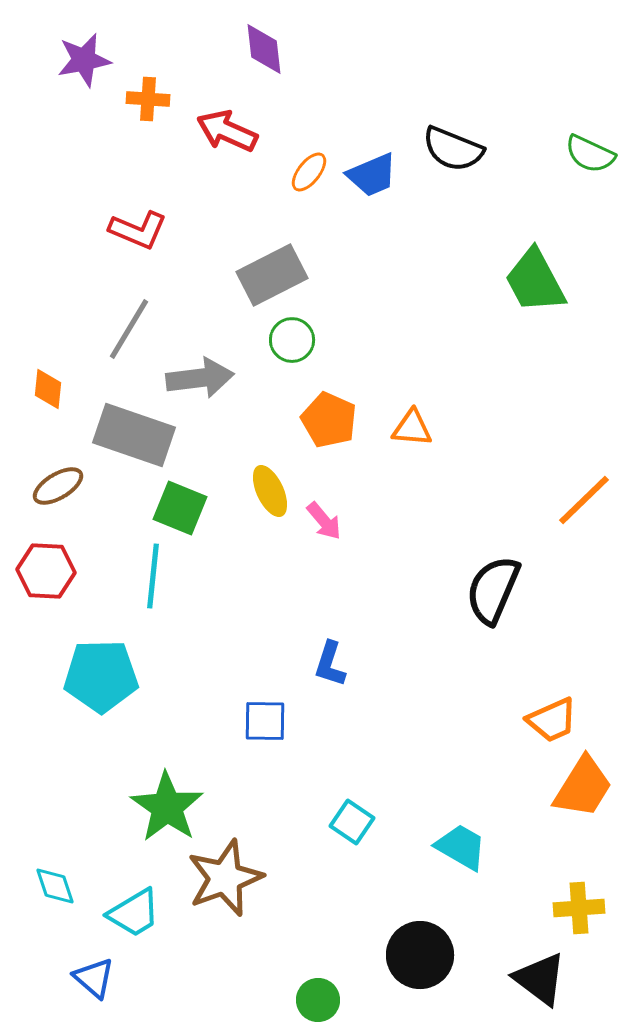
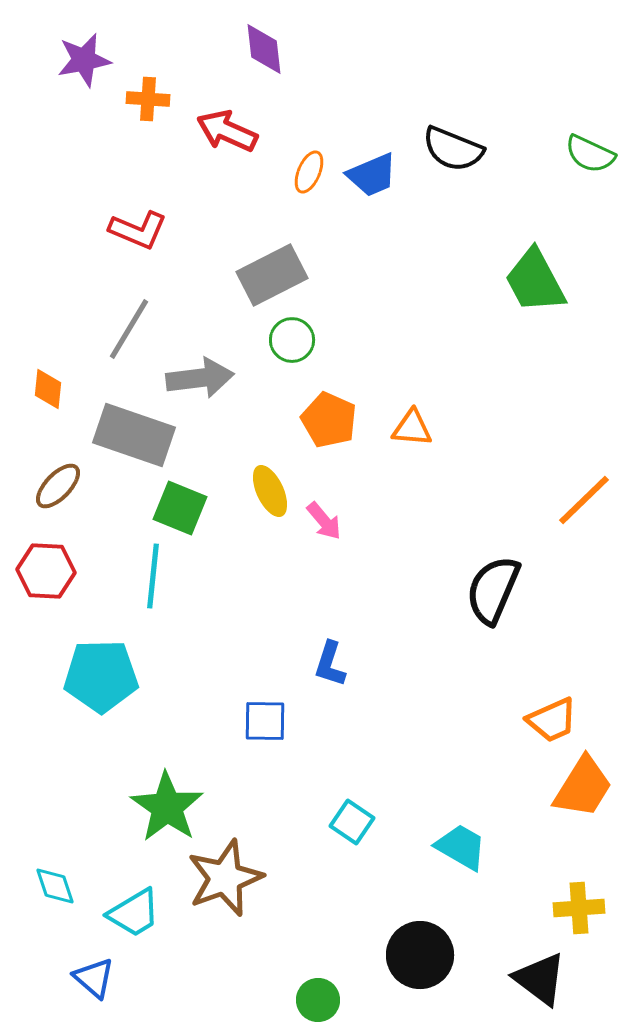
orange ellipse at (309, 172): rotated 15 degrees counterclockwise
brown ellipse at (58, 486): rotated 15 degrees counterclockwise
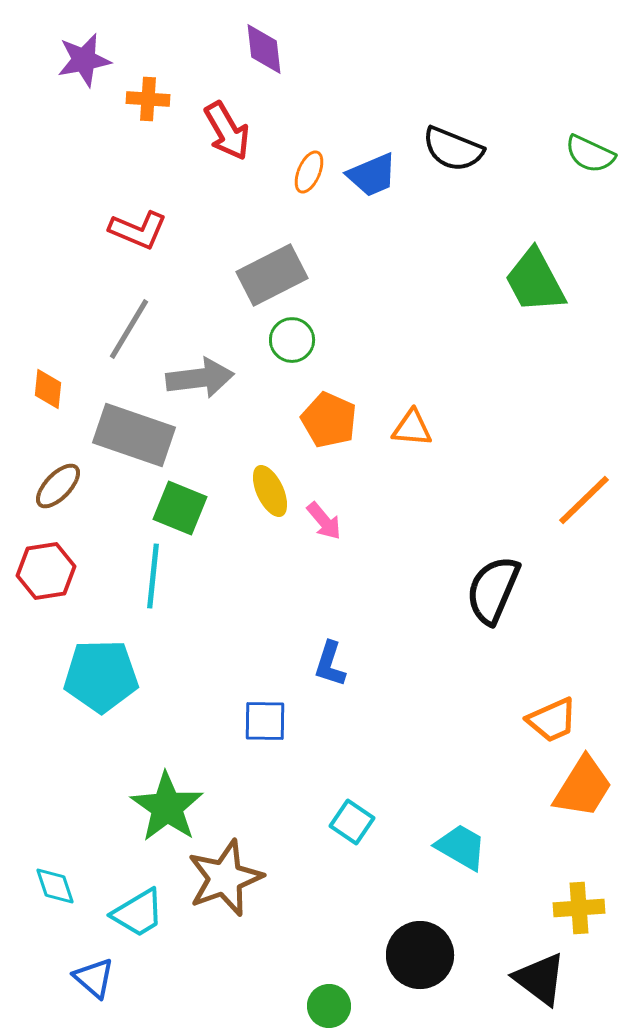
red arrow at (227, 131): rotated 144 degrees counterclockwise
red hexagon at (46, 571): rotated 12 degrees counterclockwise
cyan trapezoid at (134, 913): moved 4 px right
green circle at (318, 1000): moved 11 px right, 6 px down
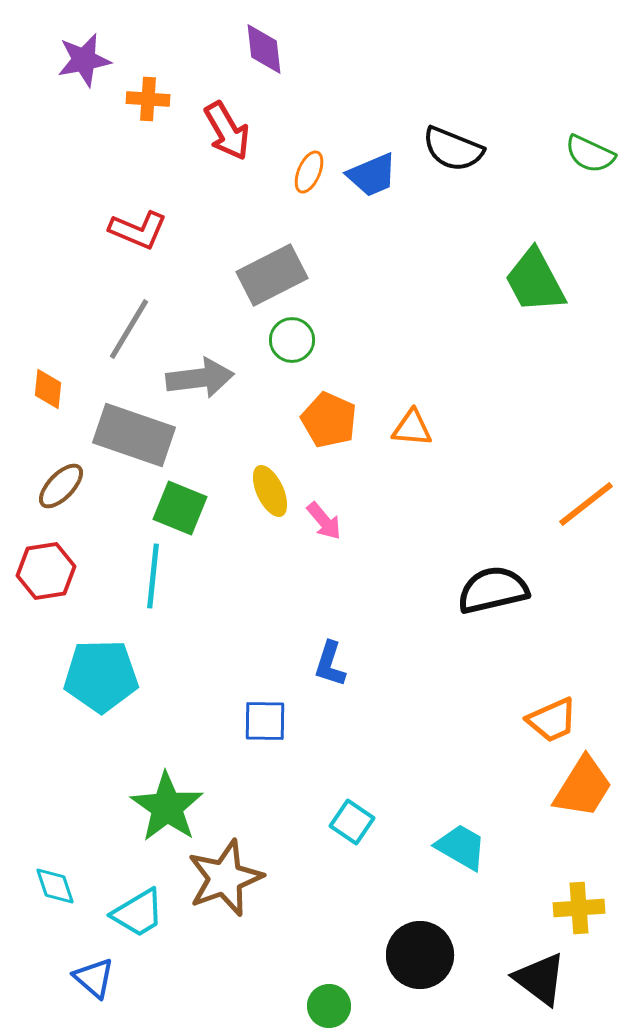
brown ellipse at (58, 486): moved 3 px right
orange line at (584, 500): moved 2 px right, 4 px down; rotated 6 degrees clockwise
black semicircle at (493, 590): rotated 54 degrees clockwise
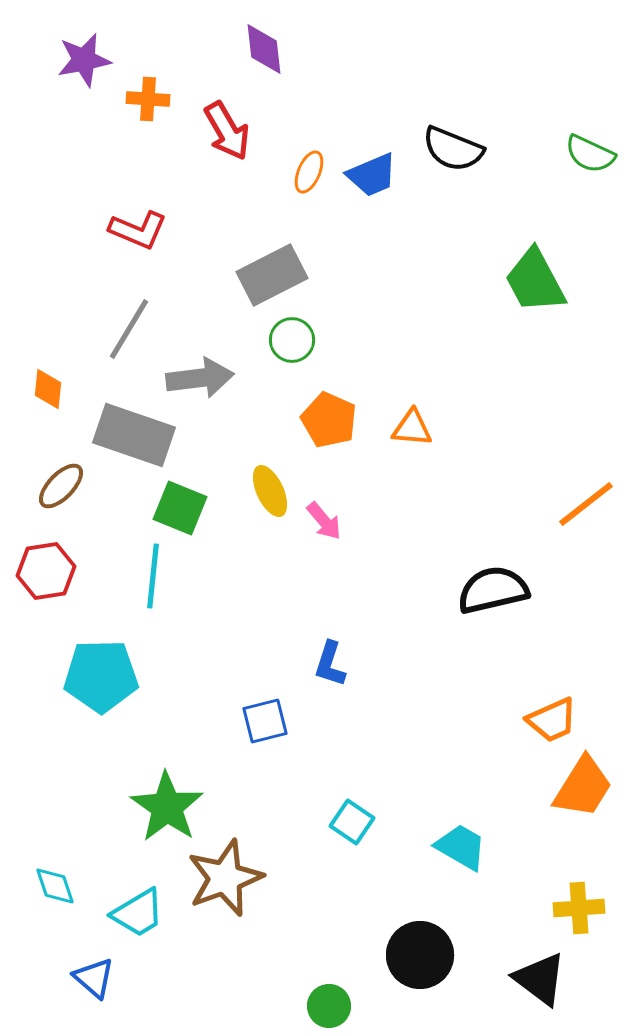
blue square at (265, 721): rotated 15 degrees counterclockwise
